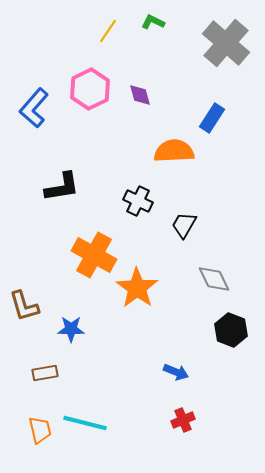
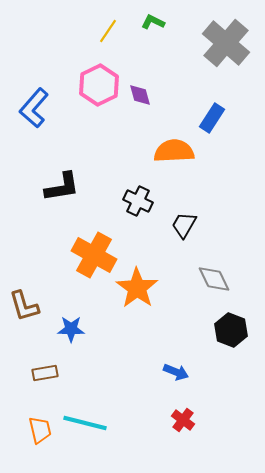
pink hexagon: moved 9 px right, 4 px up
red cross: rotated 30 degrees counterclockwise
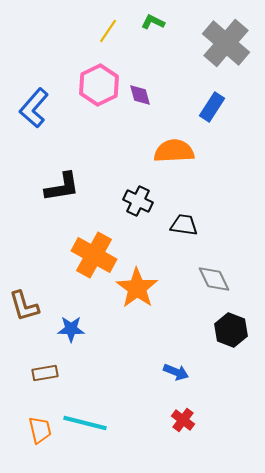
blue rectangle: moved 11 px up
black trapezoid: rotated 68 degrees clockwise
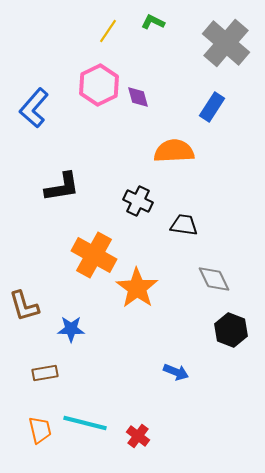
purple diamond: moved 2 px left, 2 px down
red cross: moved 45 px left, 16 px down
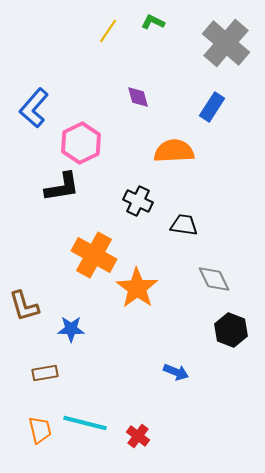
pink hexagon: moved 18 px left, 58 px down
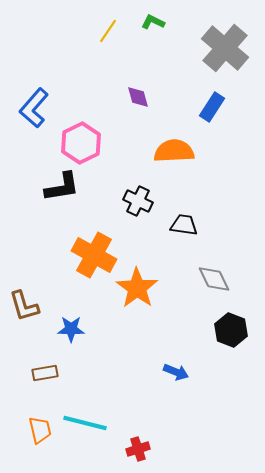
gray cross: moved 1 px left, 5 px down
red cross: moved 13 px down; rotated 35 degrees clockwise
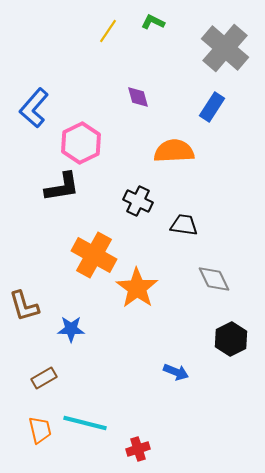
black hexagon: moved 9 px down; rotated 12 degrees clockwise
brown rectangle: moved 1 px left, 5 px down; rotated 20 degrees counterclockwise
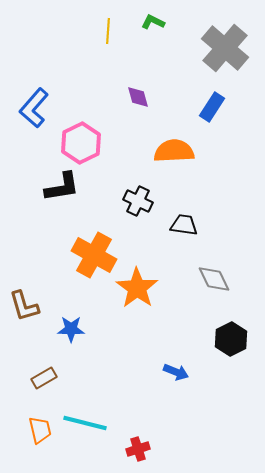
yellow line: rotated 30 degrees counterclockwise
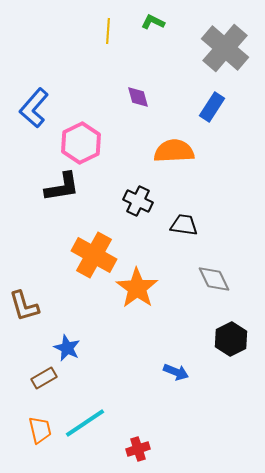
blue star: moved 4 px left, 19 px down; rotated 24 degrees clockwise
cyan line: rotated 48 degrees counterclockwise
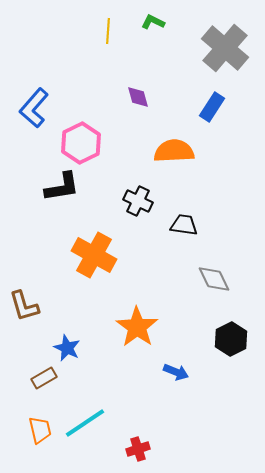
orange star: moved 39 px down
